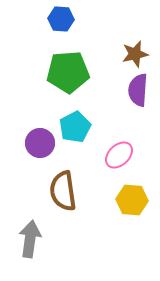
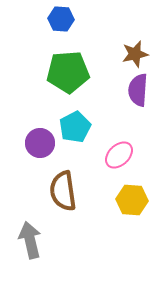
gray arrow: moved 1 px down; rotated 21 degrees counterclockwise
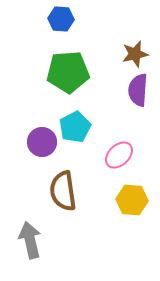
purple circle: moved 2 px right, 1 px up
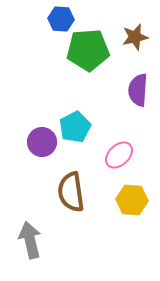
brown star: moved 17 px up
green pentagon: moved 20 px right, 22 px up
brown semicircle: moved 8 px right, 1 px down
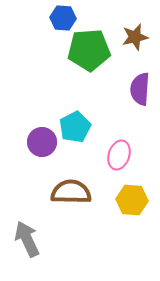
blue hexagon: moved 2 px right, 1 px up
green pentagon: moved 1 px right
purple semicircle: moved 2 px right, 1 px up
pink ellipse: rotated 28 degrees counterclockwise
brown semicircle: rotated 99 degrees clockwise
gray arrow: moved 3 px left, 1 px up; rotated 12 degrees counterclockwise
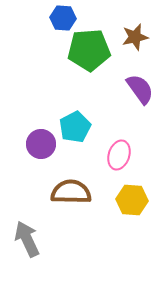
purple semicircle: rotated 140 degrees clockwise
purple circle: moved 1 px left, 2 px down
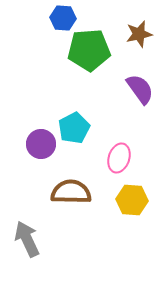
brown star: moved 4 px right, 3 px up
cyan pentagon: moved 1 px left, 1 px down
pink ellipse: moved 3 px down
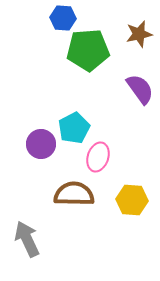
green pentagon: moved 1 px left
pink ellipse: moved 21 px left, 1 px up
brown semicircle: moved 3 px right, 2 px down
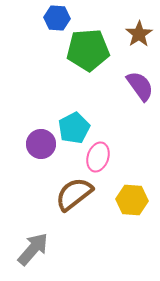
blue hexagon: moved 6 px left
brown star: rotated 20 degrees counterclockwise
purple semicircle: moved 3 px up
brown semicircle: rotated 39 degrees counterclockwise
gray arrow: moved 6 px right, 10 px down; rotated 66 degrees clockwise
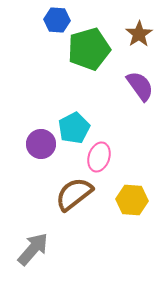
blue hexagon: moved 2 px down
green pentagon: moved 1 px right, 1 px up; rotated 12 degrees counterclockwise
pink ellipse: moved 1 px right
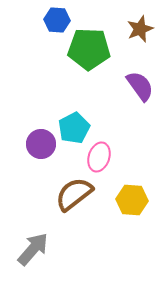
brown star: moved 1 px right, 5 px up; rotated 12 degrees clockwise
green pentagon: rotated 18 degrees clockwise
